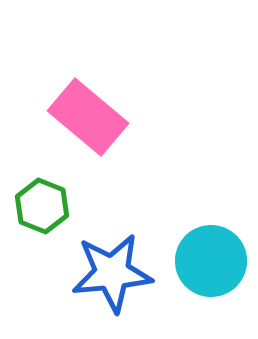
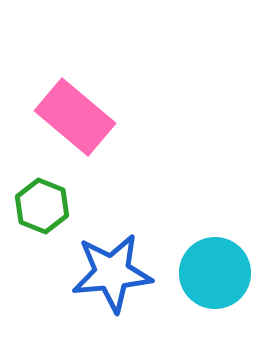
pink rectangle: moved 13 px left
cyan circle: moved 4 px right, 12 px down
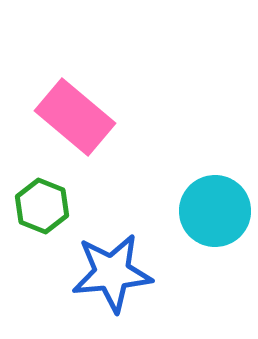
cyan circle: moved 62 px up
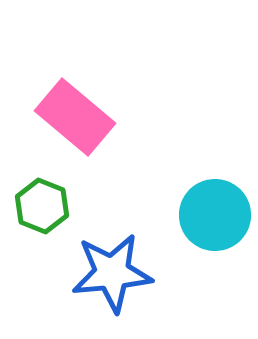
cyan circle: moved 4 px down
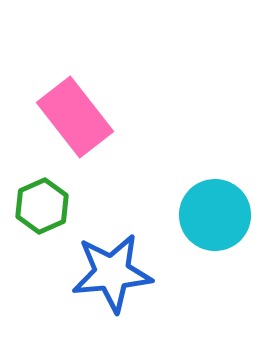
pink rectangle: rotated 12 degrees clockwise
green hexagon: rotated 14 degrees clockwise
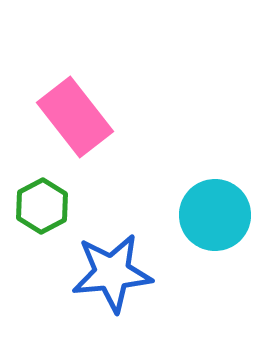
green hexagon: rotated 4 degrees counterclockwise
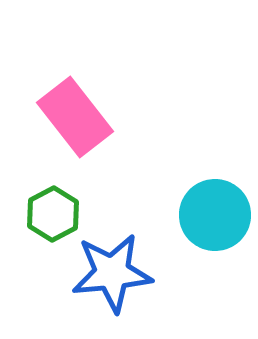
green hexagon: moved 11 px right, 8 px down
